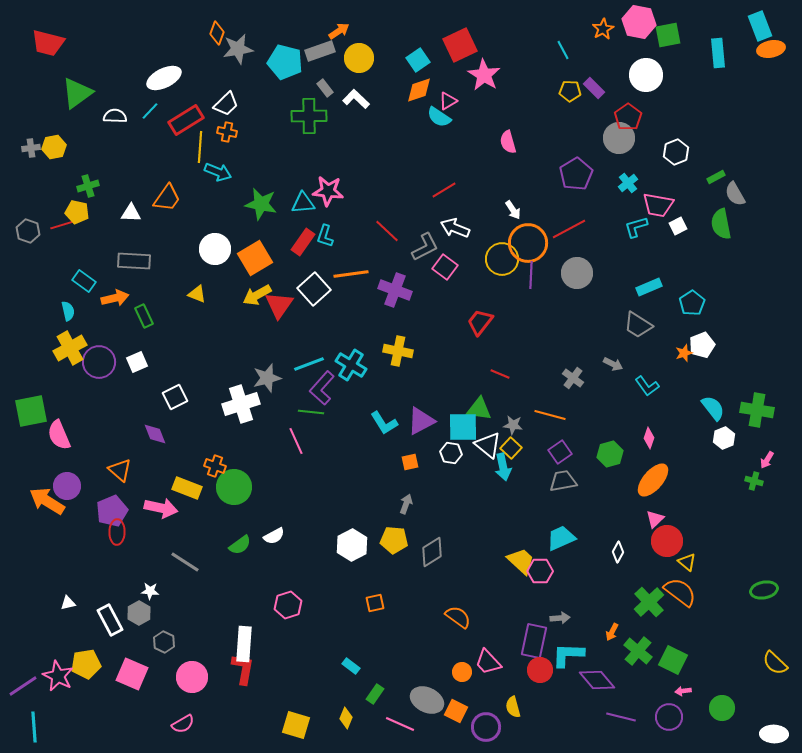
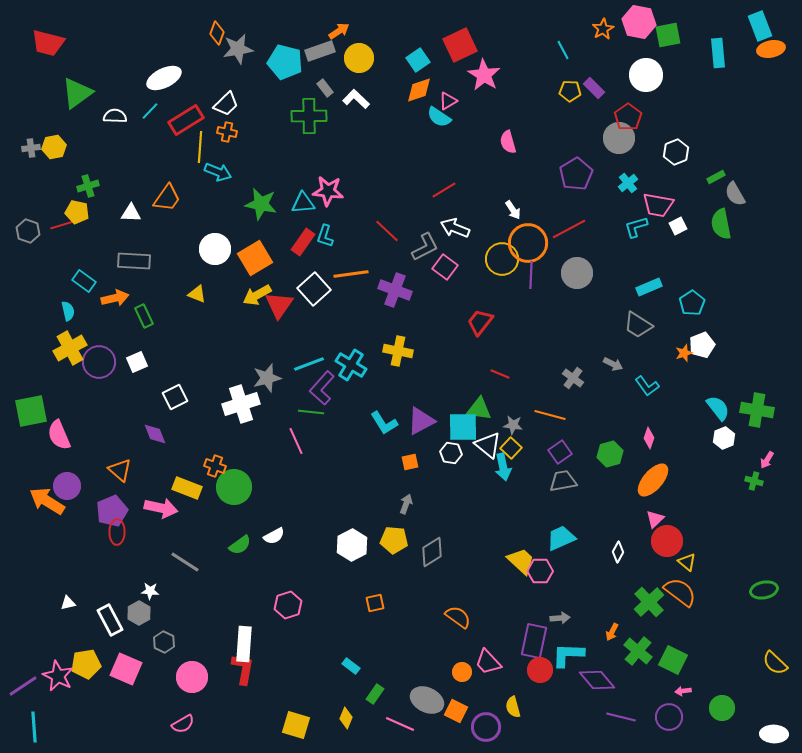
cyan semicircle at (713, 408): moved 5 px right
pink square at (132, 674): moved 6 px left, 5 px up
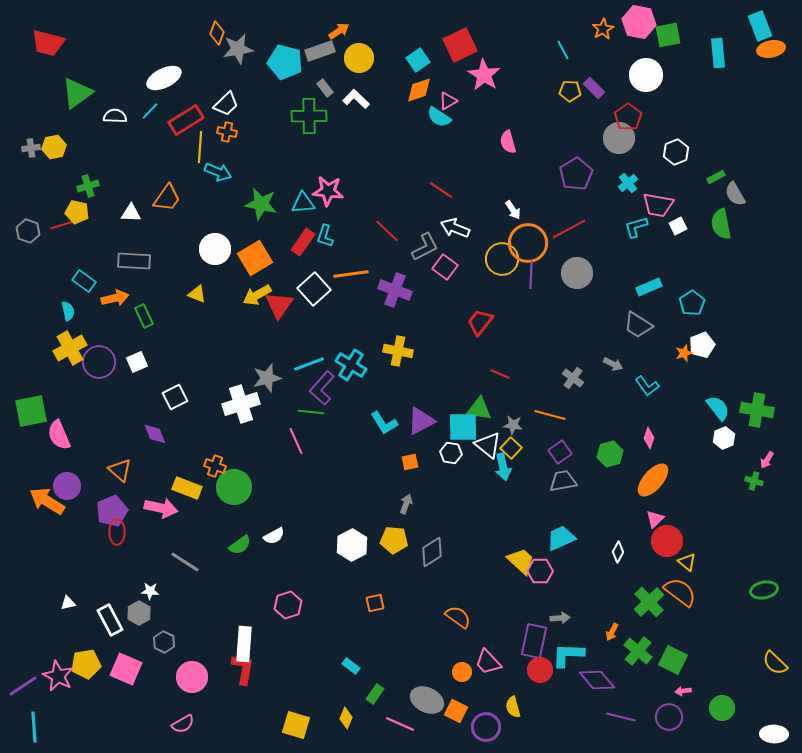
red line at (444, 190): moved 3 px left; rotated 65 degrees clockwise
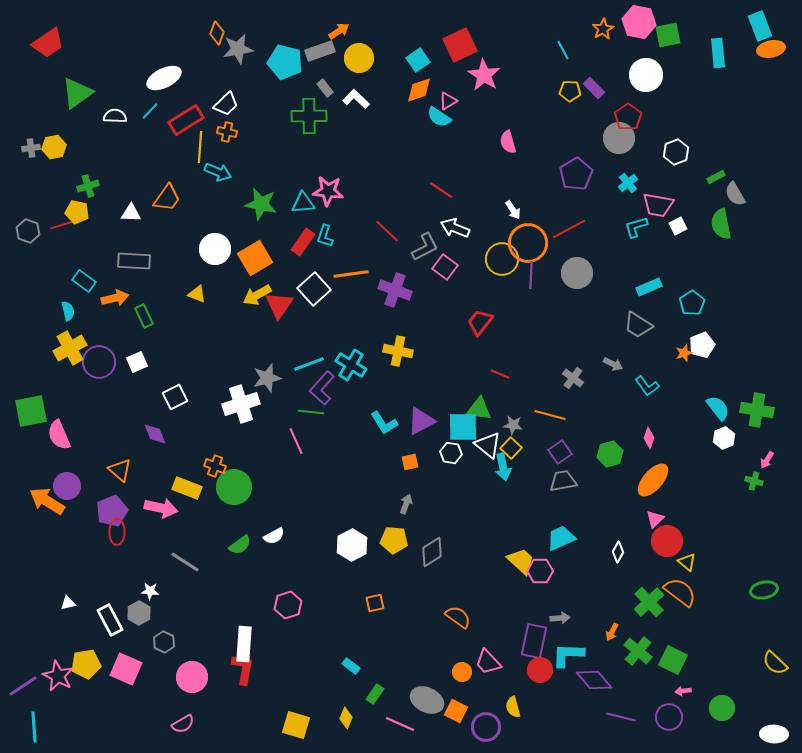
red trapezoid at (48, 43): rotated 48 degrees counterclockwise
purple diamond at (597, 680): moved 3 px left
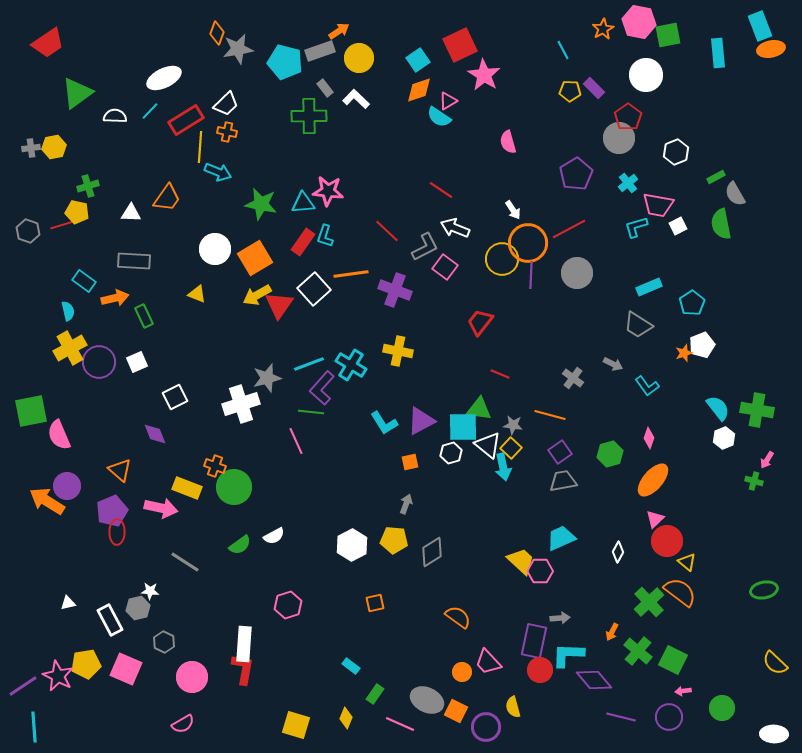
white hexagon at (451, 453): rotated 25 degrees counterclockwise
gray hexagon at (139, 613): moved 1 px left, 5 px up; rotated 15 degrees clockwise
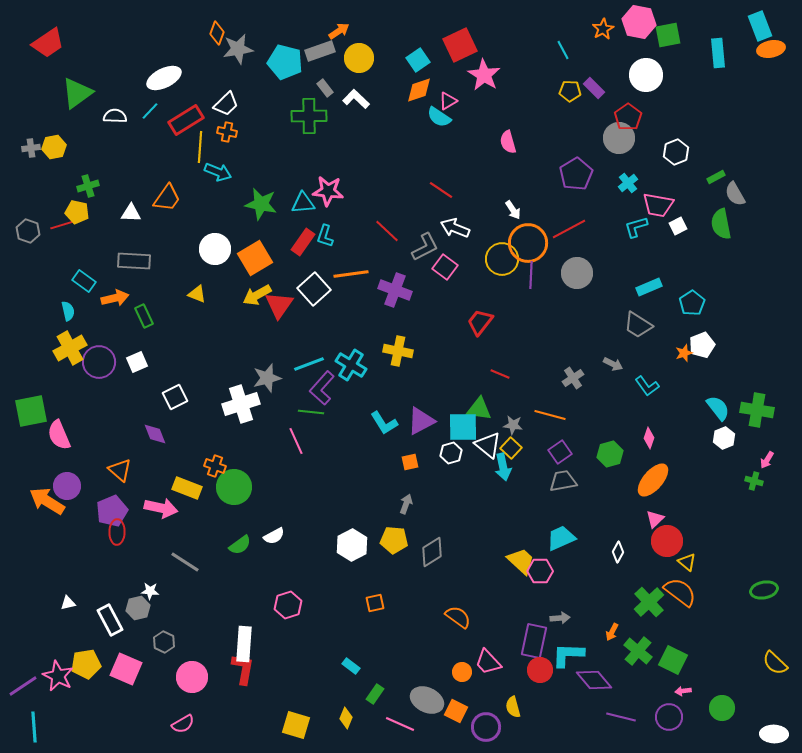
gray cross at (573, 378): rotated 20 degrees clockwise
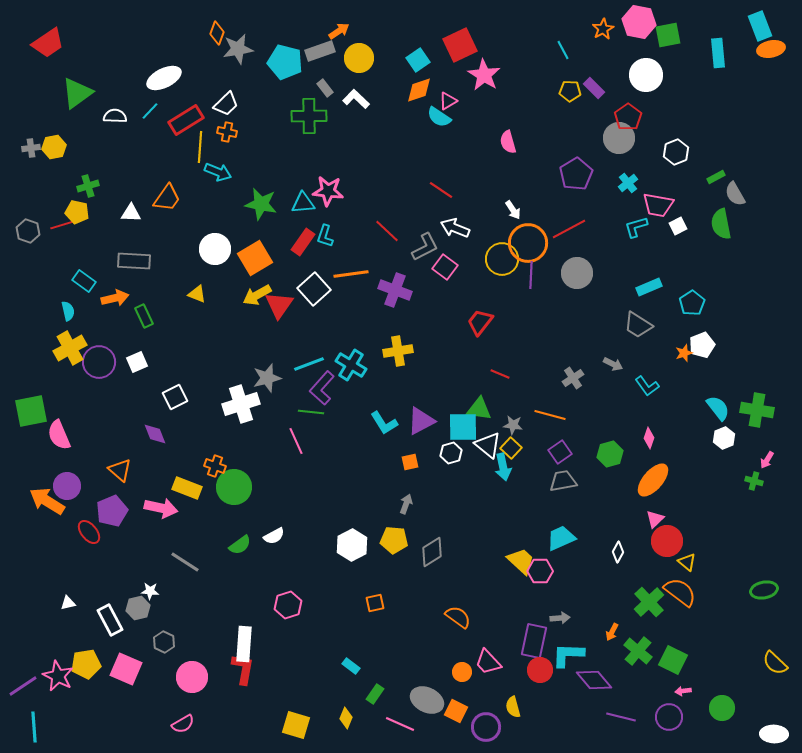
yellow cross at (398, 351): rotated 20 degrees counterclockwise
red ellipse at (117, 532): moved 28 px left; rotated 40 degrees counterclockwise
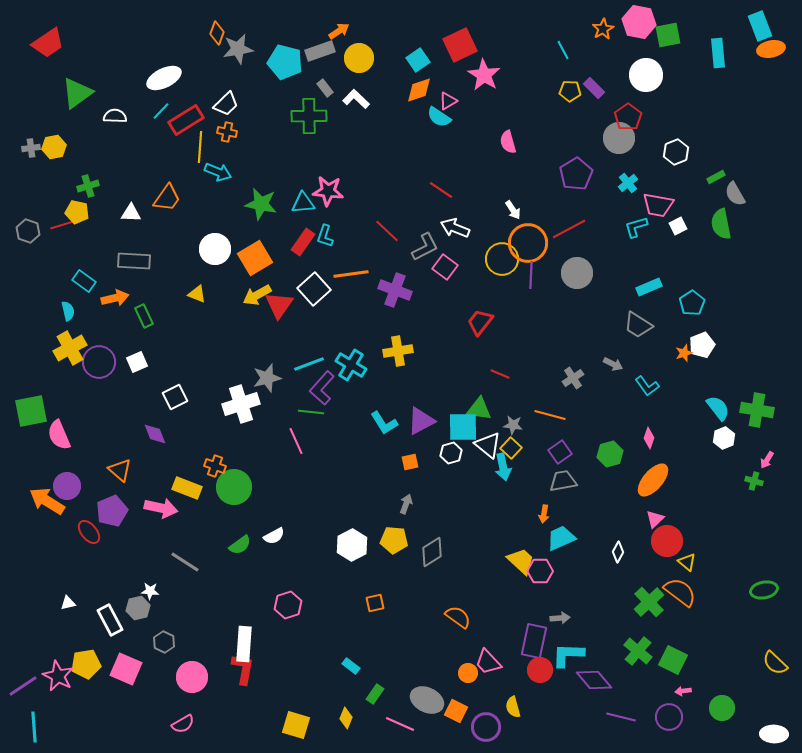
cyan line at (150, 111): moved 11 px right
orange arrow at (612, 632): moved 68 px left, 118 px up; rotated 18 degrees counterclockwise
orange circle at (462, 672): moved 6 px right, 1 px down
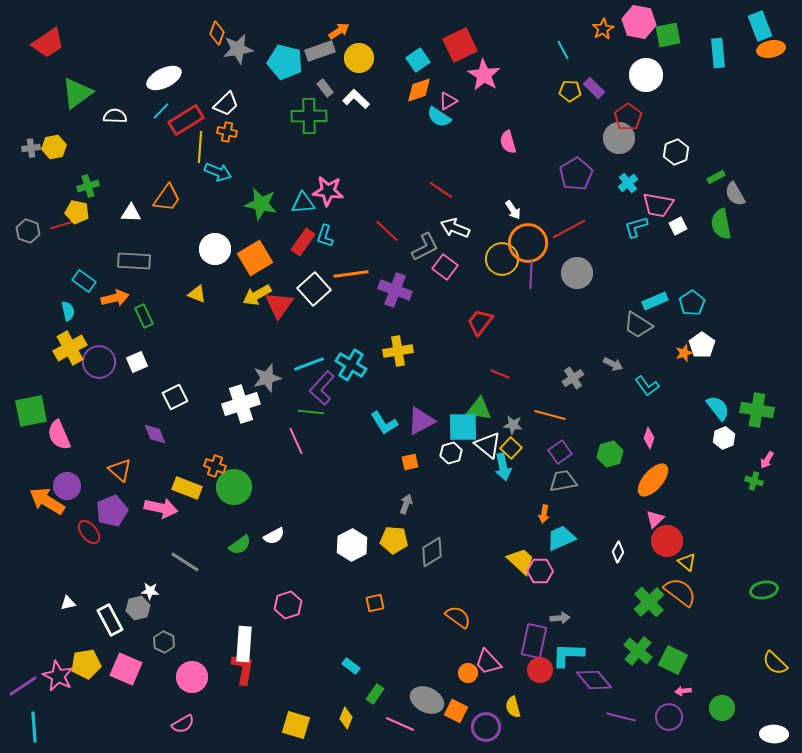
cyan rectangle at (649, 287): moved 6 px right, 14 px down
white pentagon at (702, 345): rotated 15 degrees counterclockwise
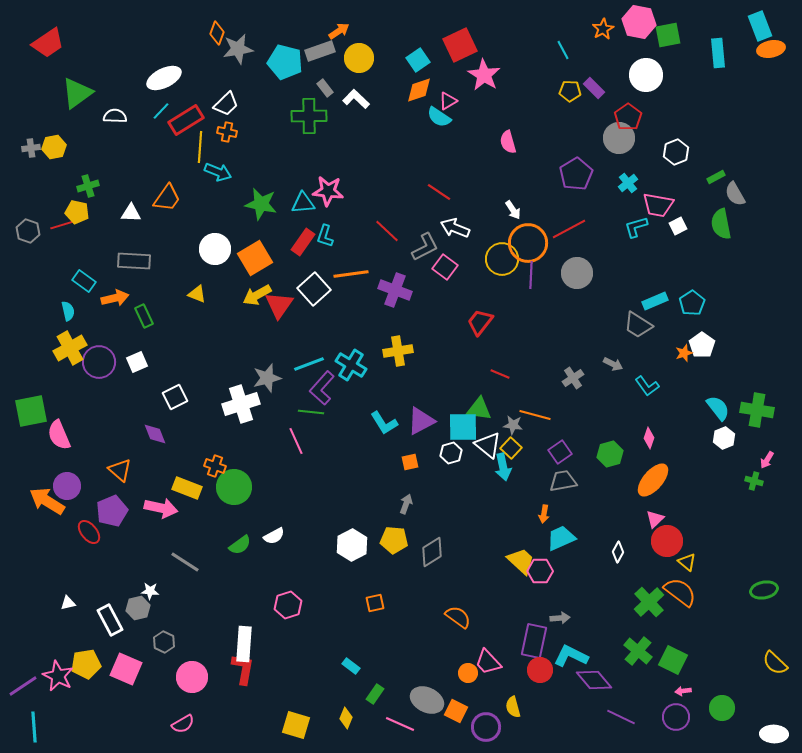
red line at (441, 190): moved 2 px left, 2 px down
orange line at (550, 415): moved 15 px left
cyan L-shape at (568, 655): moved 3 px right, 1 px down; rotated 24 degrees clockwise
purple line at (621, 717): rotated 12 degrees clockwise
purple circle at (669, 717): moved 7 px right
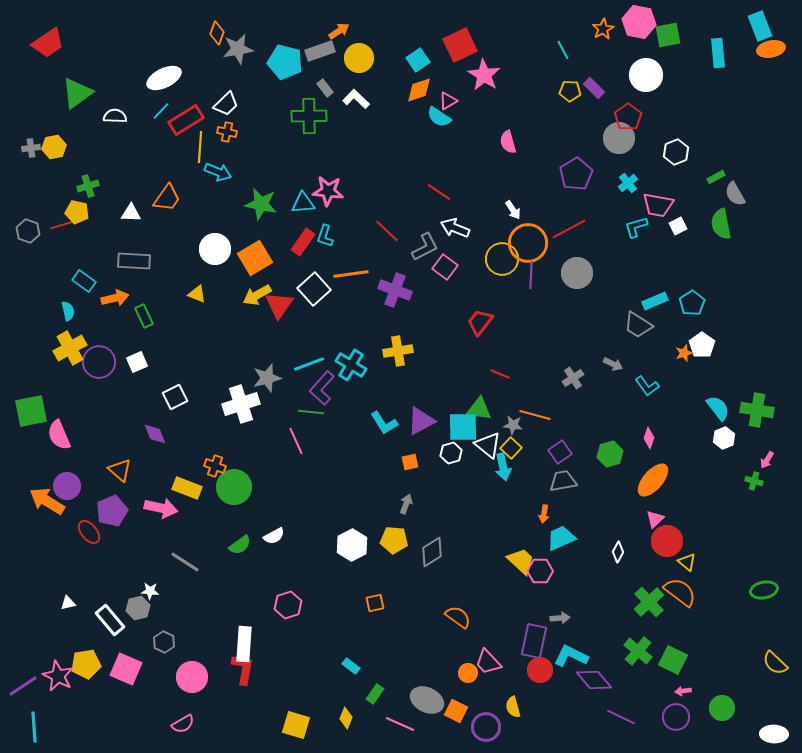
white rectangle at (110, 620): rotated 12 degrees counterclockwise
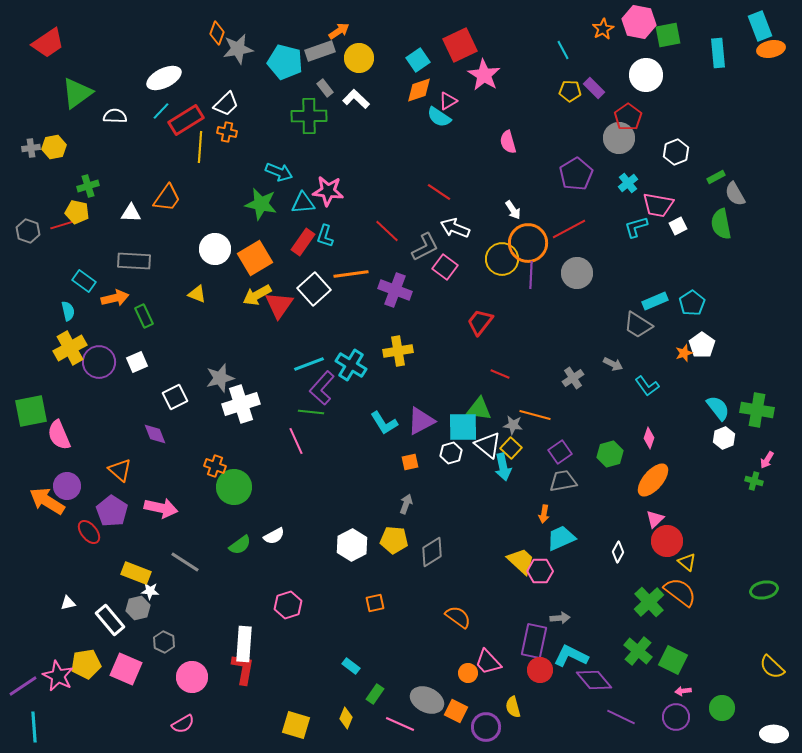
cyan arrow at (218, 172): moved 61 px right
gray star at (267, 378): moved 47 px left
yellow rectangle at (187, 488): moved 51 px left, 85 px down
purple pentagon at (112, 511): rotated 16 degrees counterclockwise
yellow semicircle at (775, 663): moved 3 px left, 4 px down
